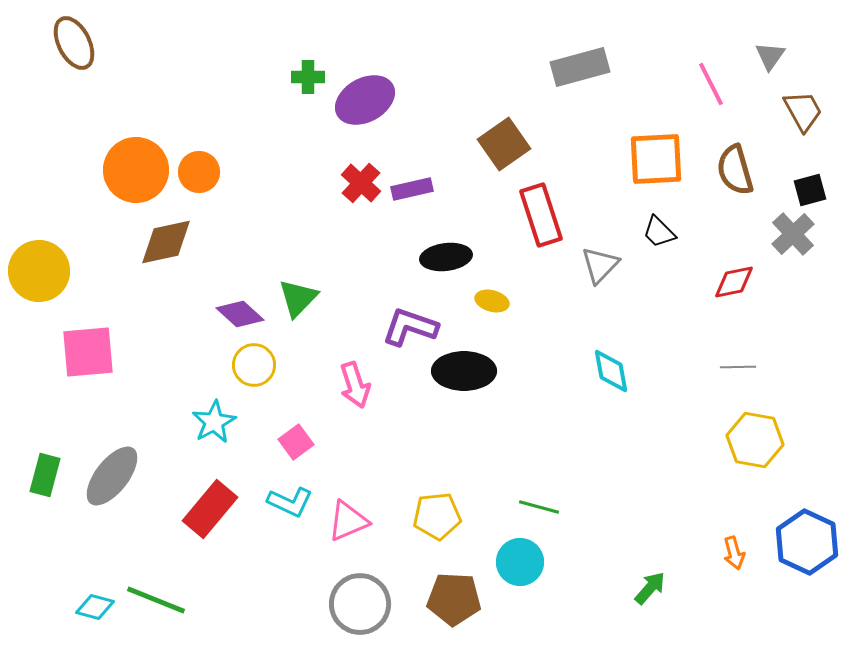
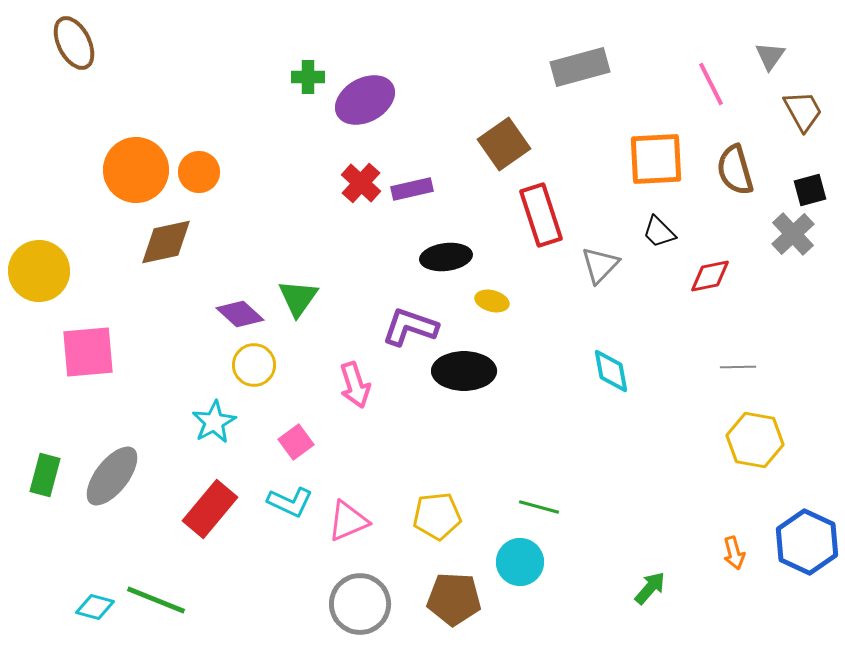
red diamond at (734, 282): moved 24 px left, 6 px up
green triangle at (298, 298): rotated 9 degrees counterclockwise
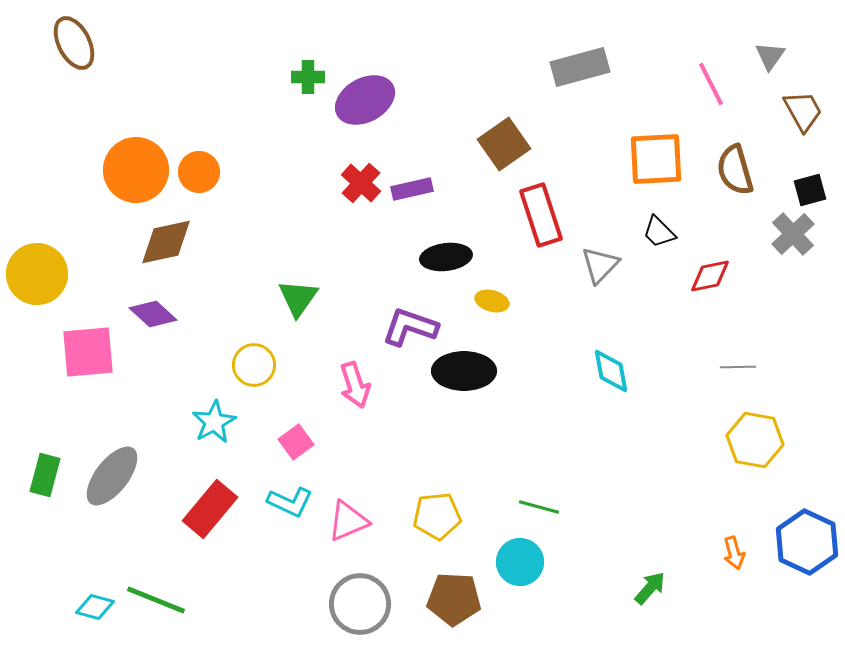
yellow circle at (39, 271): moved 2 px left, 3 px down
purple diamond at (240, 314): moved 87 px left
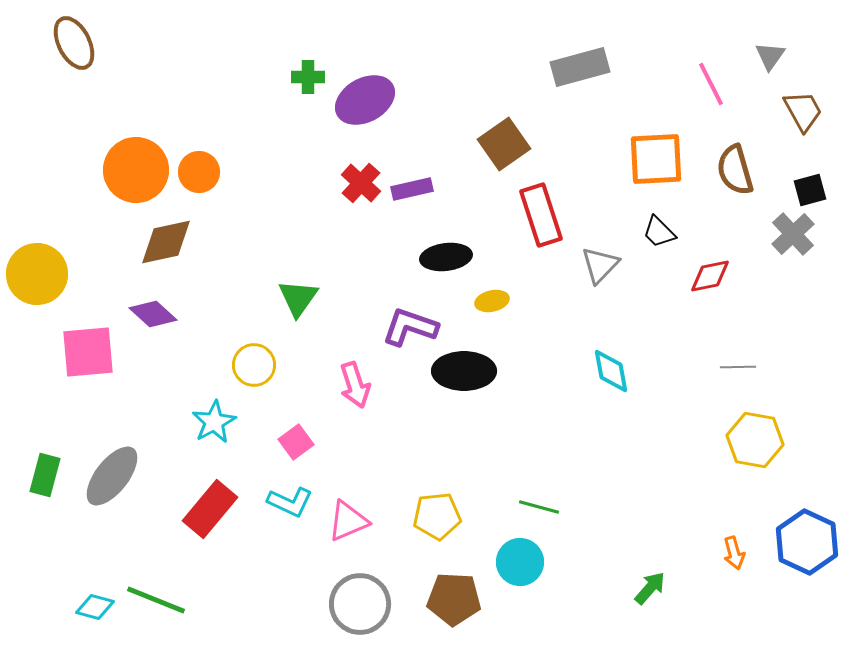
yellow ellipse at (492, 301): rotated 28 degrees counterclockwise
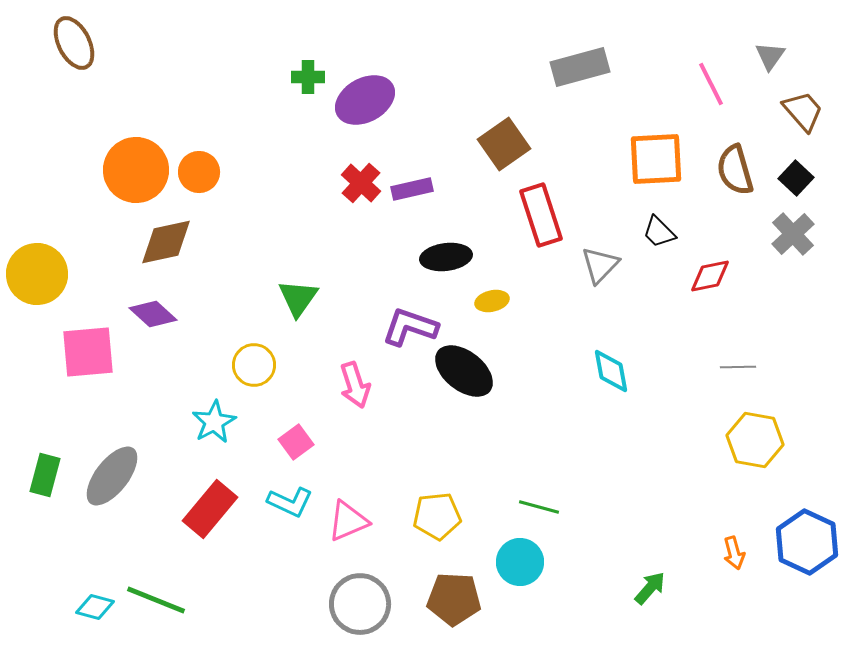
brown trapezoid at (803, 111): rotated 12 degrees counterclockwise
black square at (810, 190): moved 14 px left, 12 px up; rotated 32 degrees counterclockwise
black ellipse at (464, 371): rotated 38 degrees clockwise
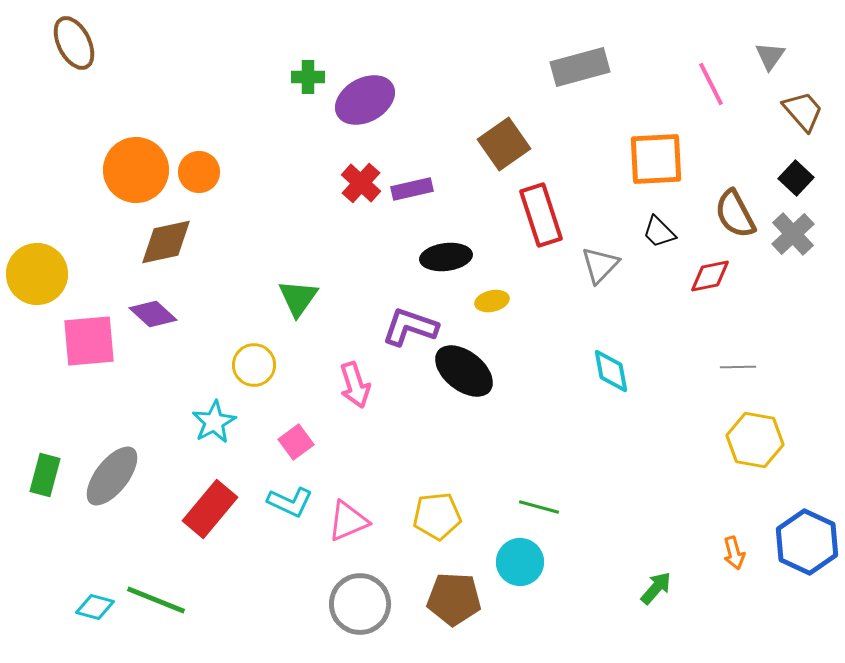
brown semicircle at (735, 170): moved 44 px down; rotated 12 degrees counterclockwise
pink square at (88, 352): moved 1 px right, 11 px up
green arrow at (650, 588): moved 6 px right
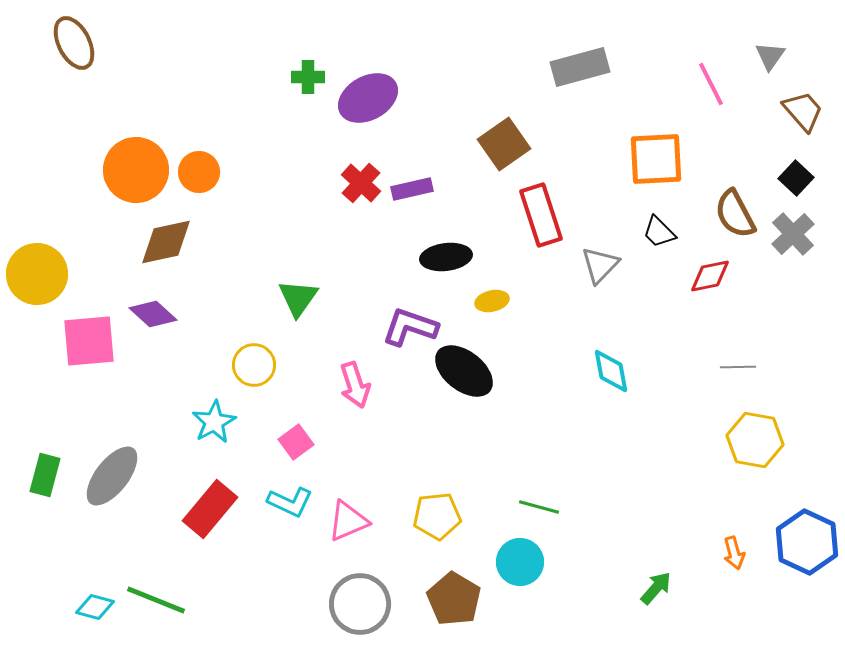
purple ellipse at (365, 100): moved 3 px right, 2 px up
brown pentagon at (454, 599): rotated 28 degrees clockwise
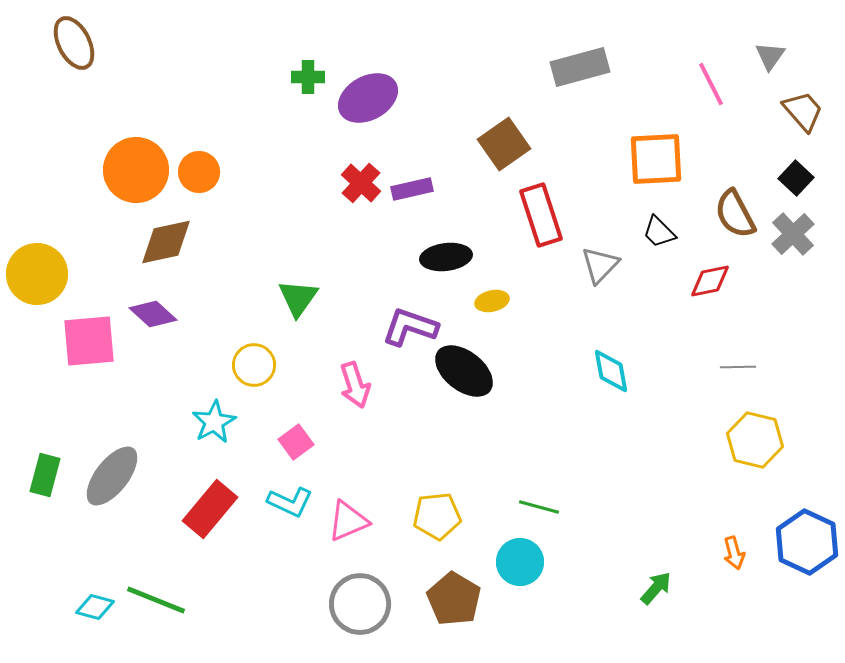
red diamond at (710, 276): moved 5 px down
yellow hexagon at (755, 440): rotated 4 degrees clockwise
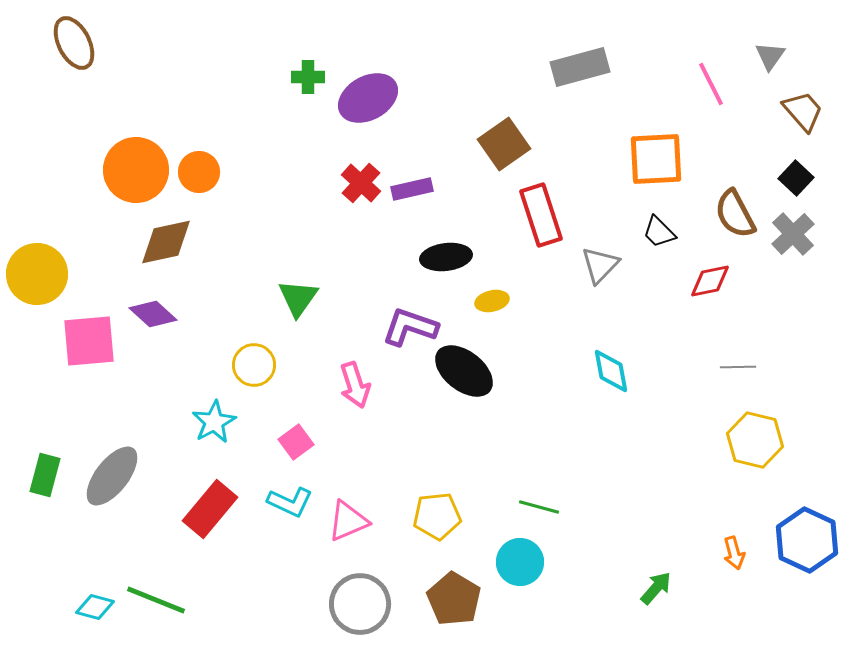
blue hexagon at (807, 542): moved 2 px up
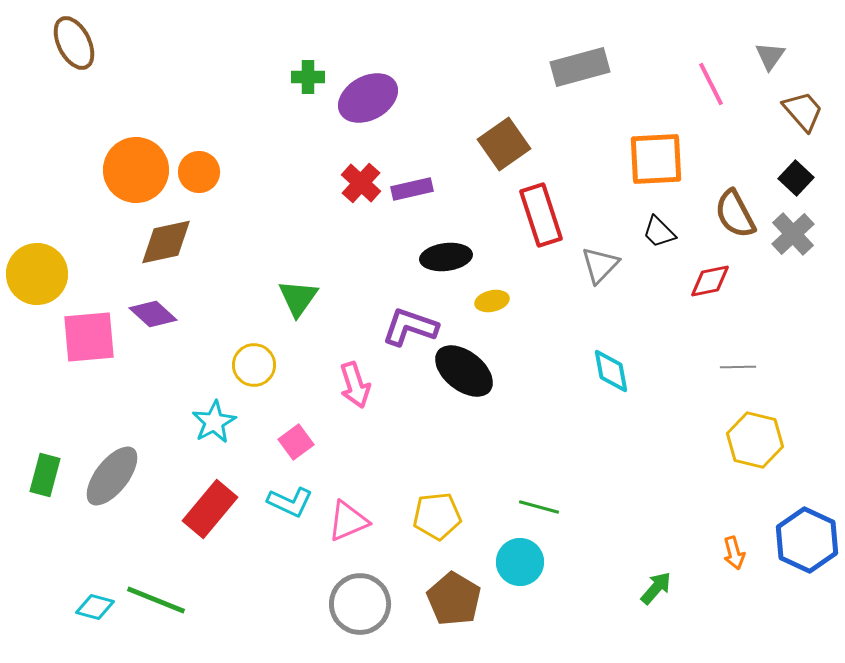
pink square at (89, 341): moved 4 px up
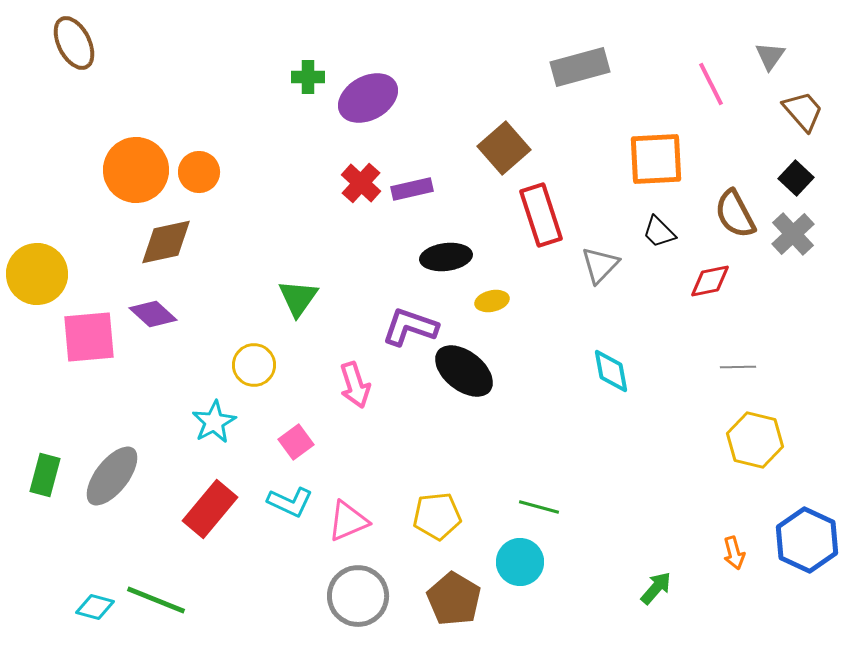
brown square at (504, 144): moved 4 px down; rotated 6 degrees counterclockwise
gray circle at (360, 604): moved 2 px left, 8 px up
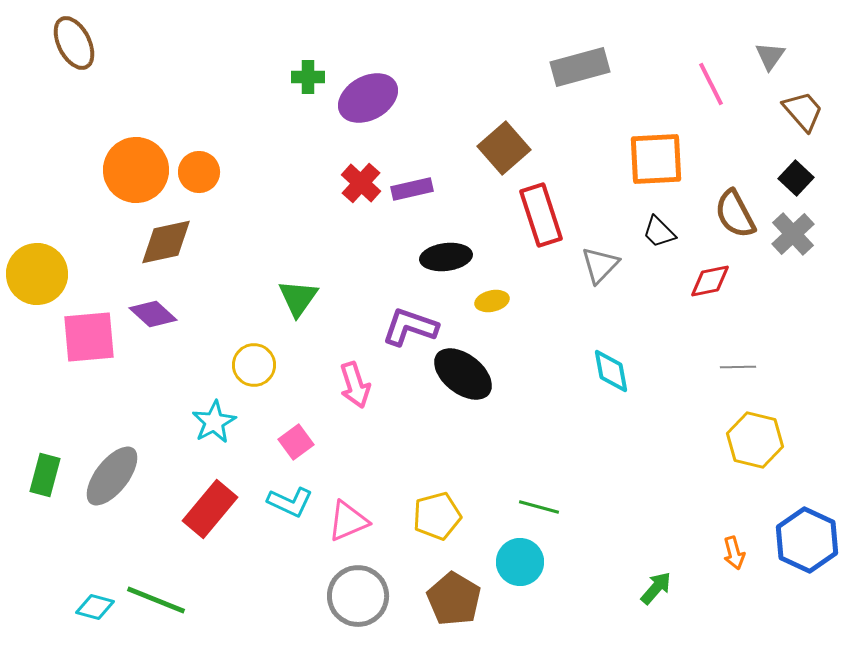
black ellipse at (464, 371): moved 1 px left, 3 px down
yellow pentagon at (437, 516): rotated 9 degrees counterclockwise
